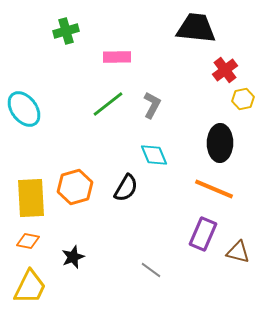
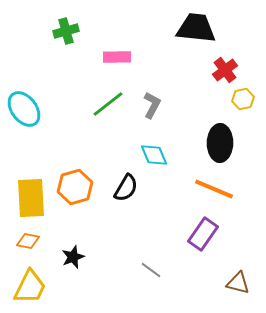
purple rectangle: rotated 12 degrees clockwise
brown triangle: moved 31 px down
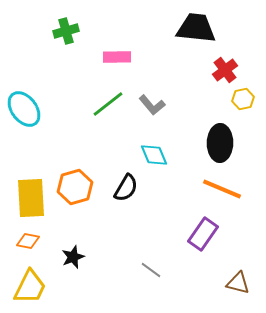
gray L-shape: rotated 112 degrees clockwise
orange line: moved 8 px right
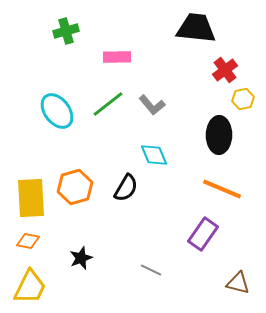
cyan ellipse: moved 33 px right, 2 px down
black ellipse: moved 1 px left, 8 px up
black star: moved 8 px right, 1 px down
gray line: rotated 10 degrees counterclockwise
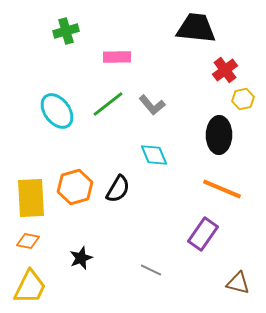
black semicircle: moved 8 px left, 1 px down
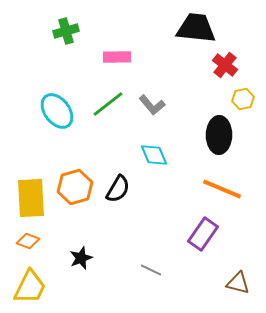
red cross: moved 5 px up; rotated 15 degrees counterclockwise
orange diamond: rotated 10 degrees clockwise
